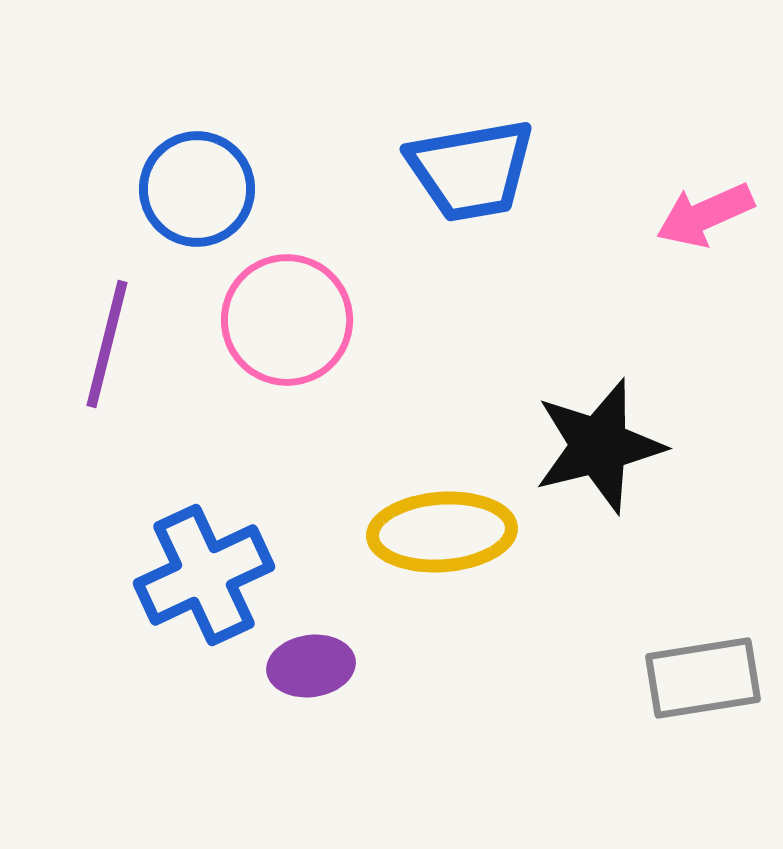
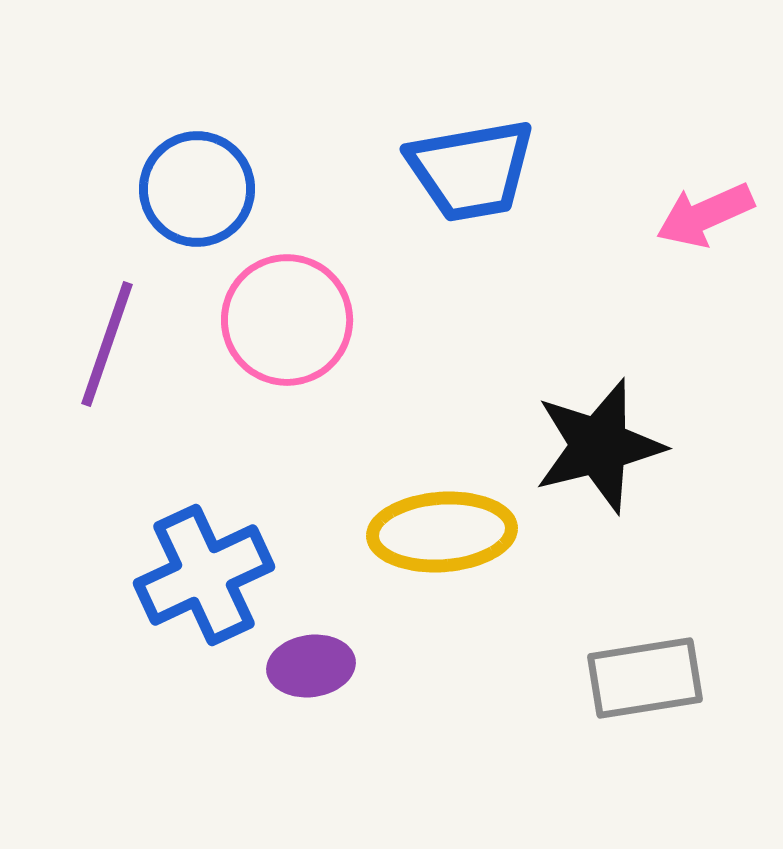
purple line: rotated 5 degrees clockwise
gray rectangle: moved 58 px left
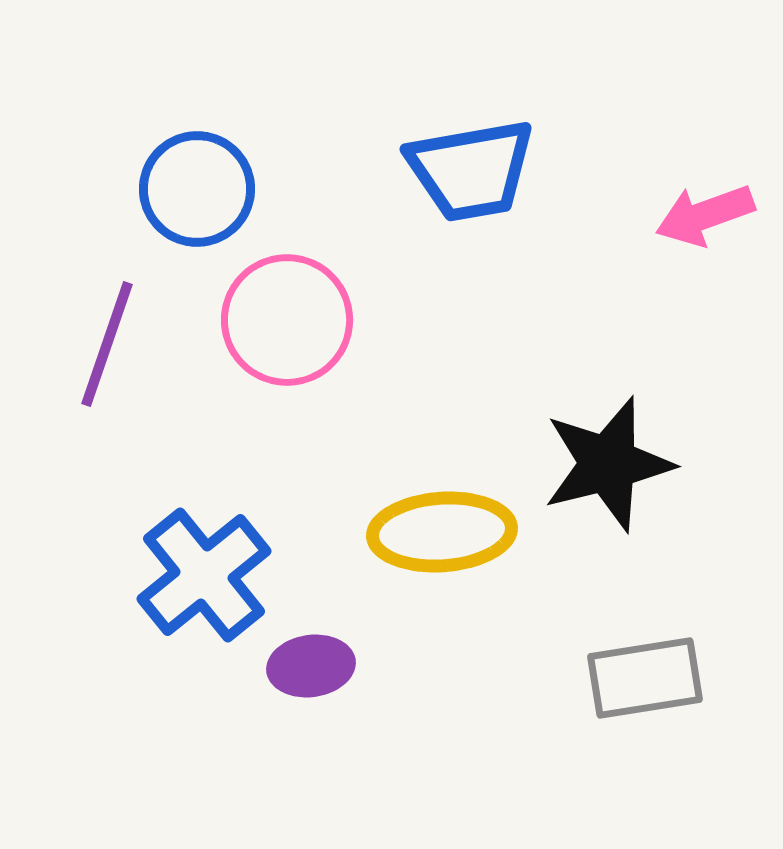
pink arrow: rotated 4 degrees clockwise
black star: moved 9 px right, 18 px down
blue cross: rotated 14 degrees counterclockwise
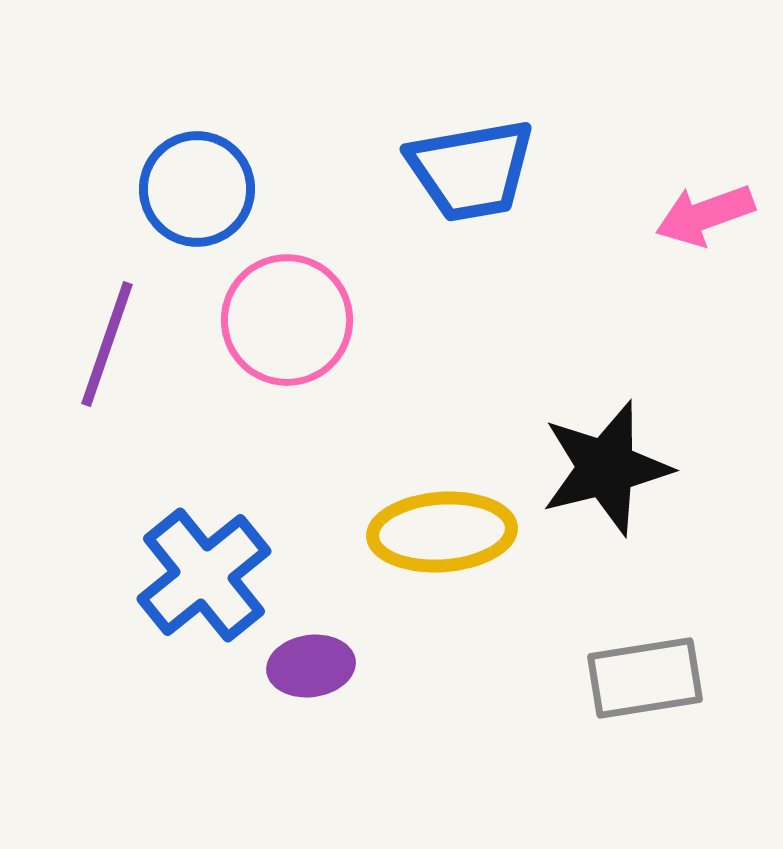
black star: moved 2 px left, 4 px down
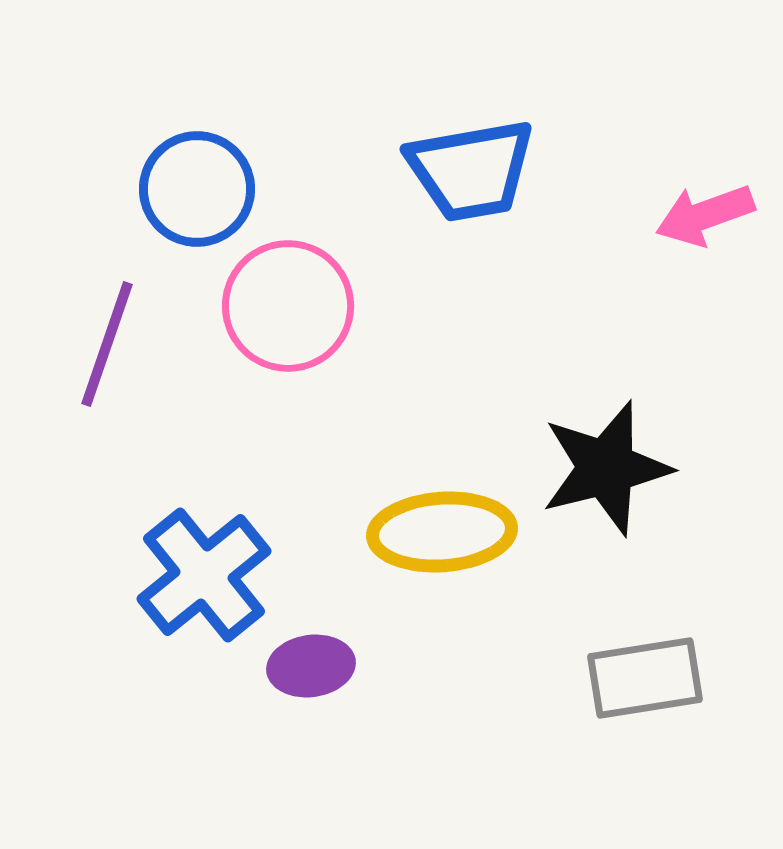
pink circle: moved 1 px right, 14 px up
